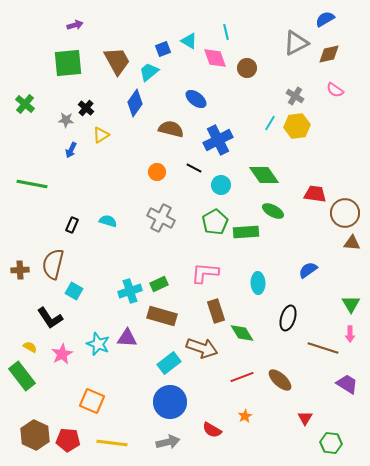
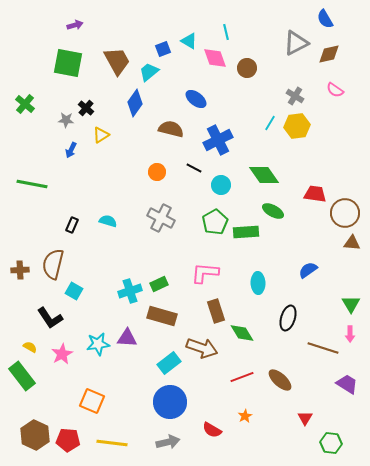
blue semicircle at (325, 19): rotated 90 degrees counterclockwise
green square at (68, 63): rotated 16 degrees clockwise
cyan star at (98, 344): rotated 30 degrees counterclockwise
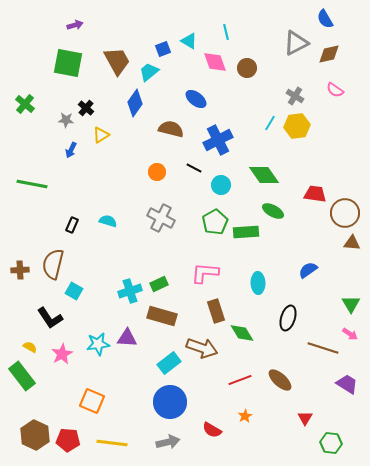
pink diamond at (215, 58): moved 4 px down
pink arrow at (350, 334): rotated 56 degrees counterclockwise
red line at (242, 377): moved 2 px left, 3 px down
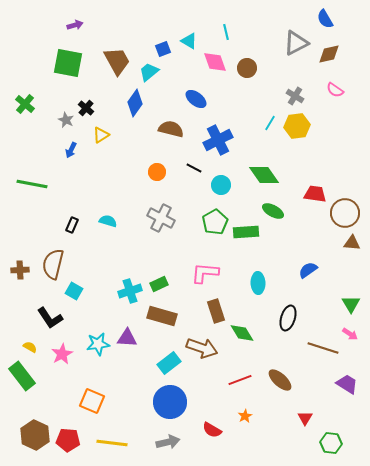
gray star at (66, 120): rotated 21 degrees clockwise
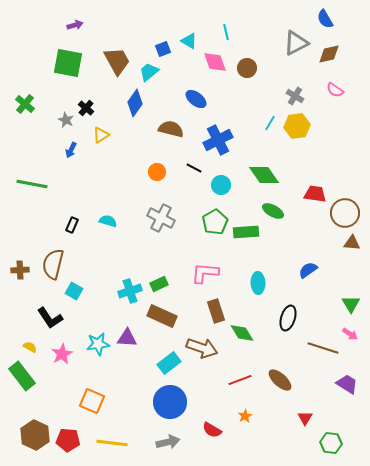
brown rectangle at (162, 316): rotated 8 degrees clockwise
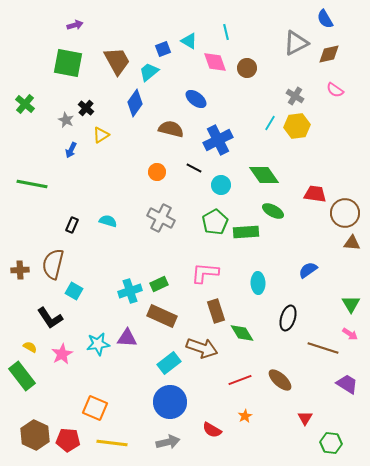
orange square at (92, 401): moved 3 px right, 7 px down
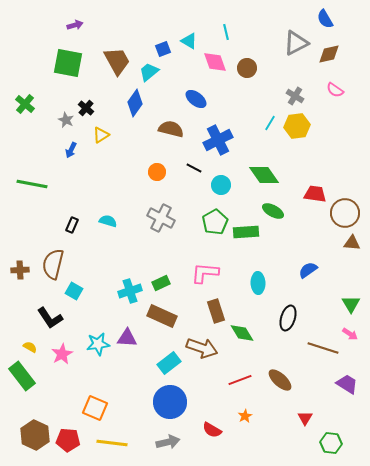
green rectangle at (159, 284): moved 2 px right, 1 px up
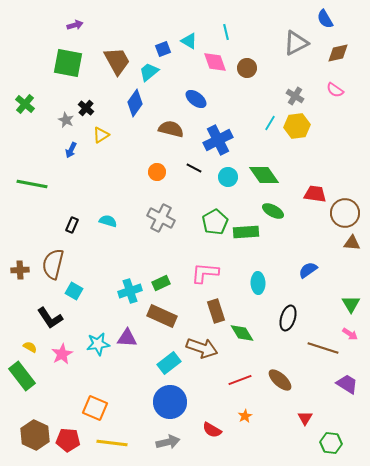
brown diamond at (329, 54): moved 9 px right, 1 px up
cyan circle at (221, 185): moved 7 px right, 8 px up
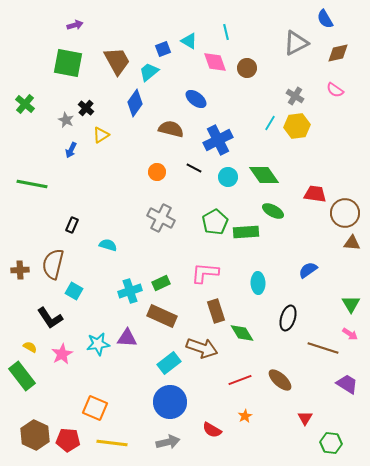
cyan semicircle at (108, 221): moved 24 px down
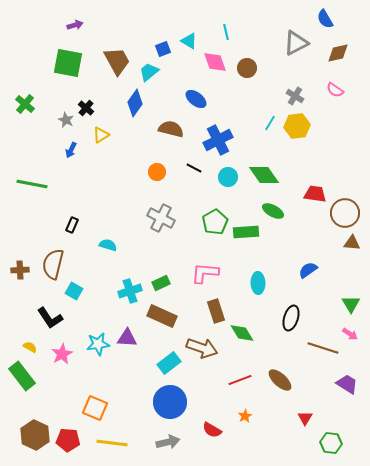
black ellipse at (288, 318): moved 3 px right
